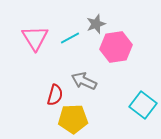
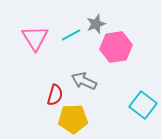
cyan line: moved 1 px right, 3 px up
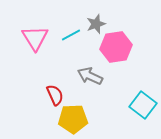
gray arrow: moved 6 px right, 5 px up
red semicircle: rotated 40 degrees counterclockwise
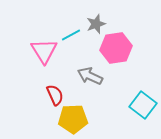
pink triangle: moved 9 px right, 13 px down
pink hexagon: moved 1 px down
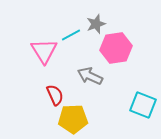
cyan square: rotated 16 degrees counterclockwise
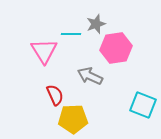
cyan line: moved 1 px up; rotated 30 degrees clockwise
